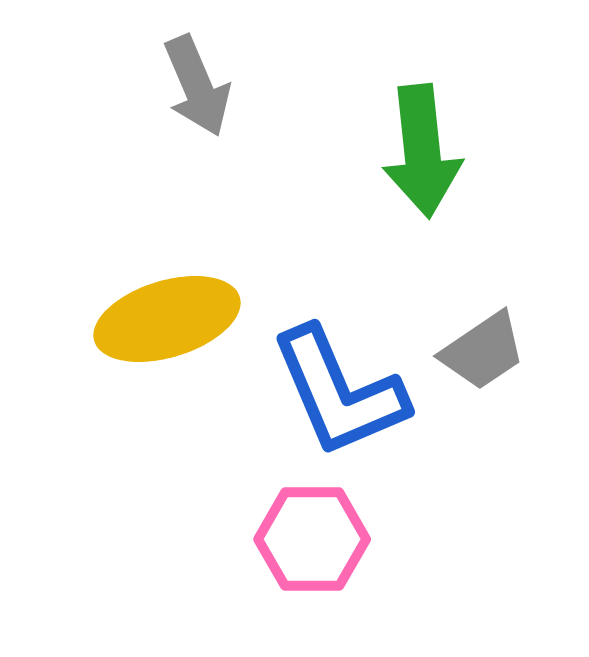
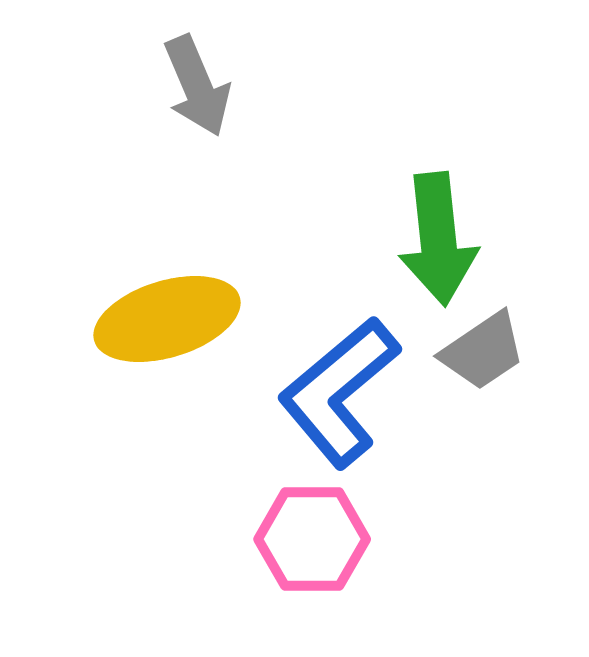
green arrow: moved 16 px right, 88 px down
blue L-shape: rotated 73 degrees clockwise
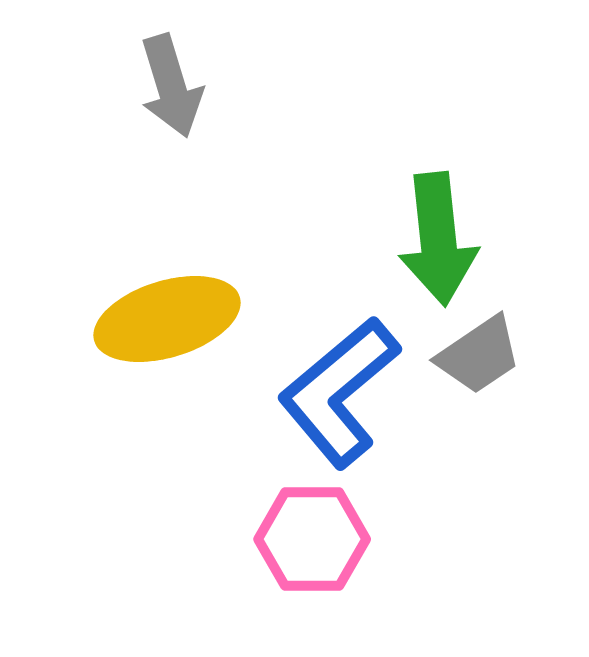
gray arrow: moved 26 px left; rotated 6 degrees clockwise
gray trapezoid: moved 4 px left, 4 px down
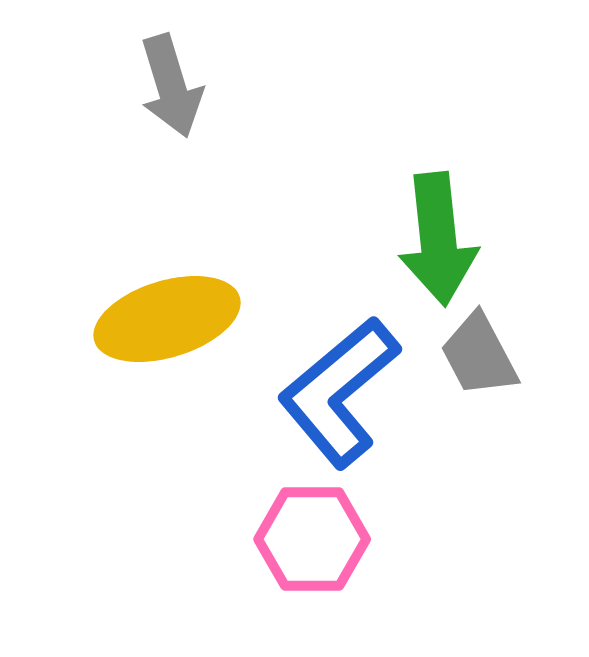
gray trapezoid: rotated 96 degrees clockwise
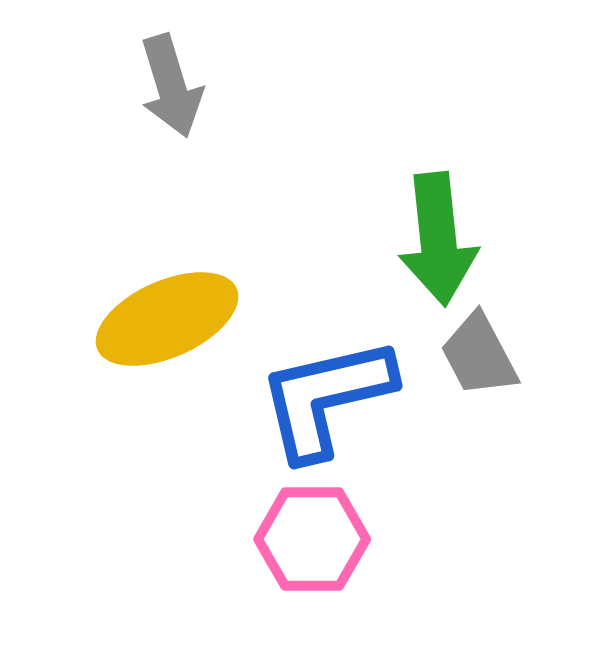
yellow ellipse: rotated 7 degrees counterclockwise
blue L-shape: moved 13 px left, 6 px down; rotated 27 degrees clockwise
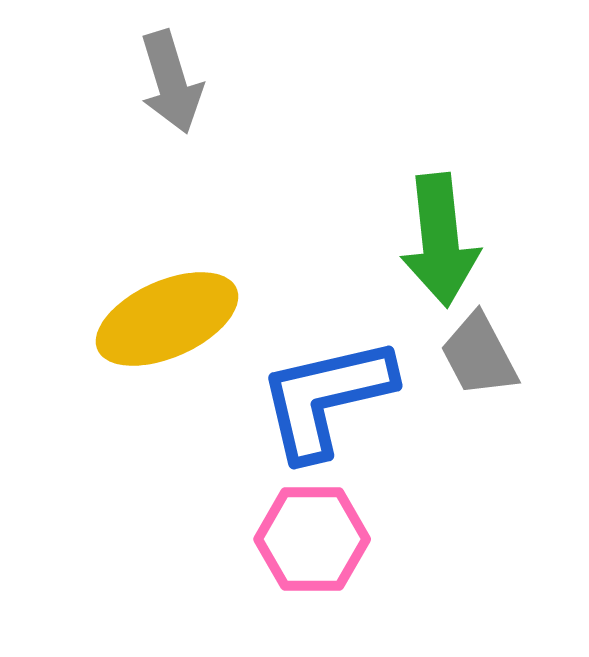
gray arrow: moved 4 px up
green arrow: moved 2 px right, 1 px down
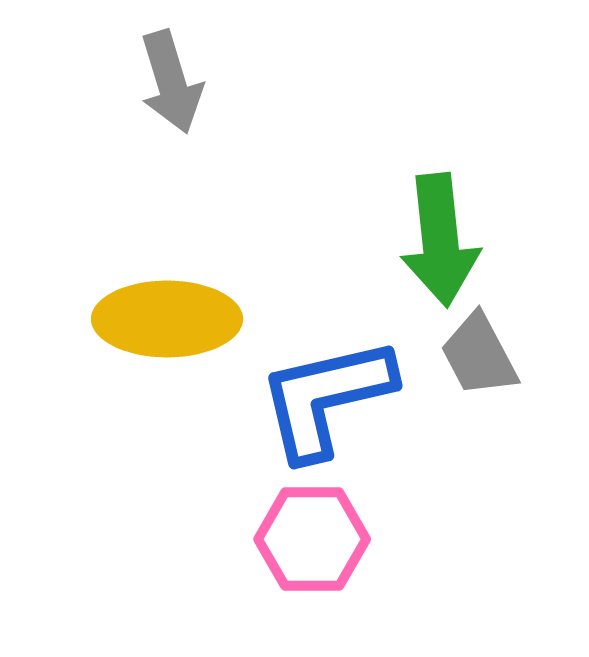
yellow ellipse: rotated 24 degrees clockwise
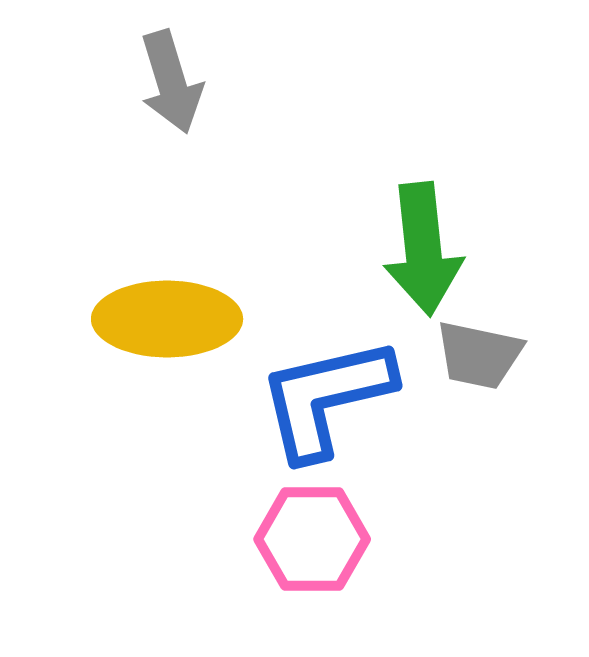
green arrow: moved 17 px left, 9 px down
gray trapezoid: rotated 50 degrees counterclockwise
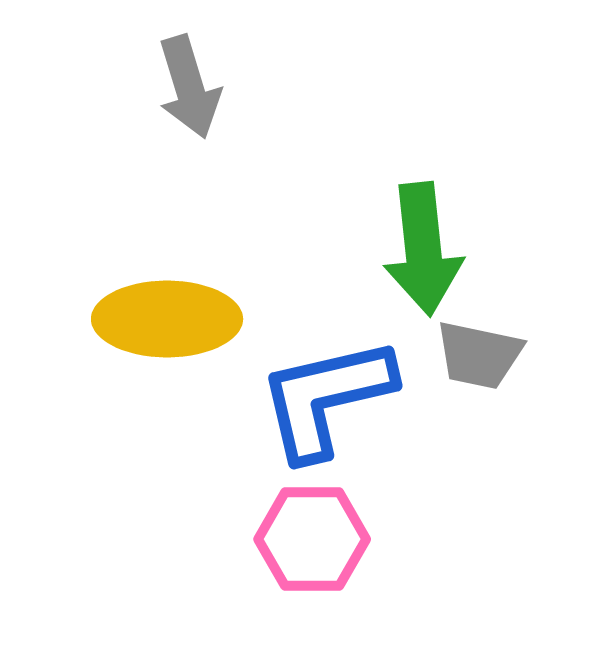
gray arrow: moved 18 px right, 5 px down
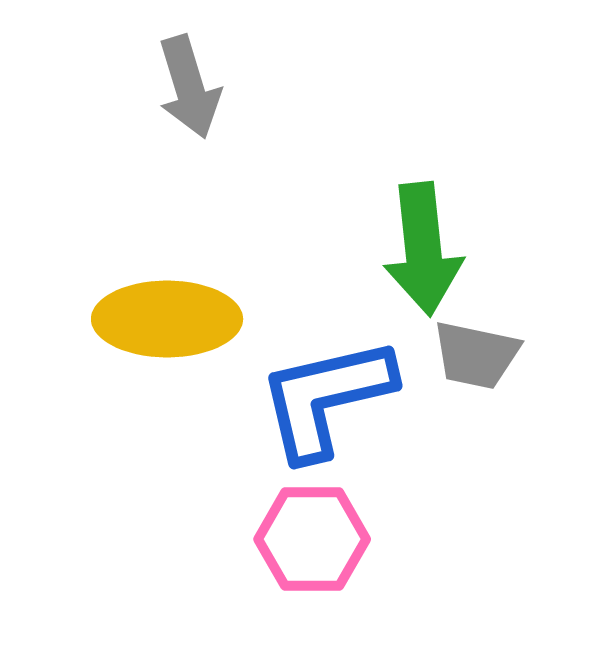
gray trapezoid: moved 3 px left
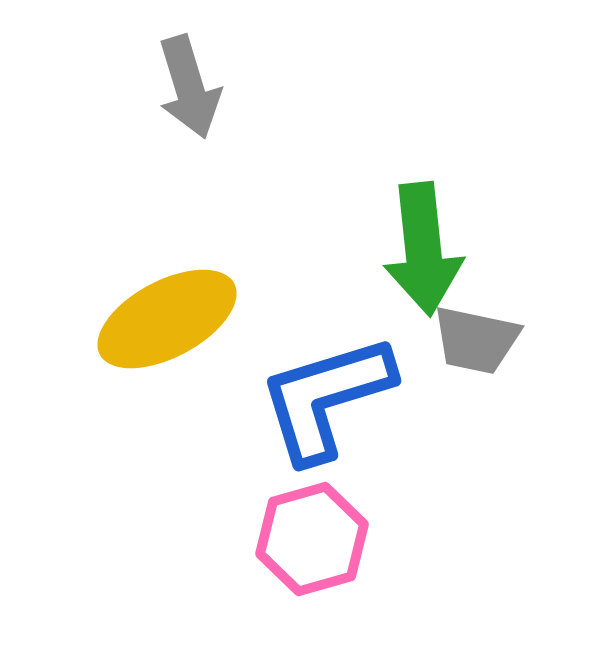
yellow ellipse: rotated 28 degrees counterclockwise
gray trapezoid: moved 15 px up
blue L-shape: rotated 4 degrees counterclockwise
pink hexagon: rotated 16 degrees counterclockwise
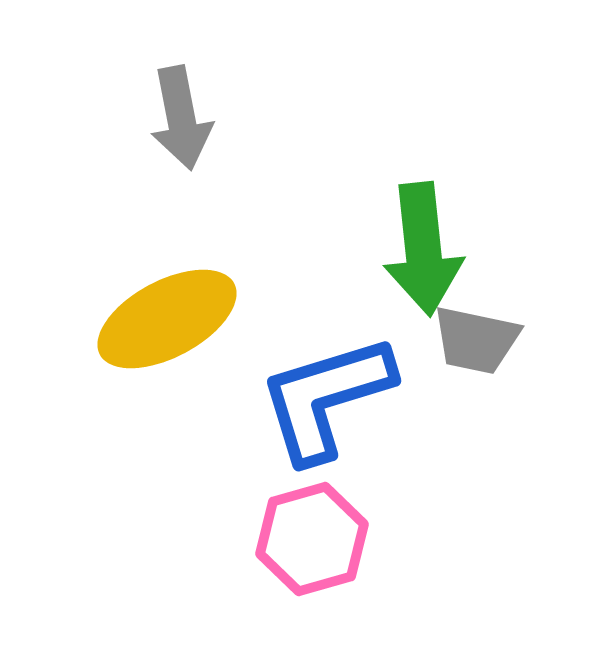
gray arrow: moved 8 px left, 31 px down; rotated 6 degrees clockwise
